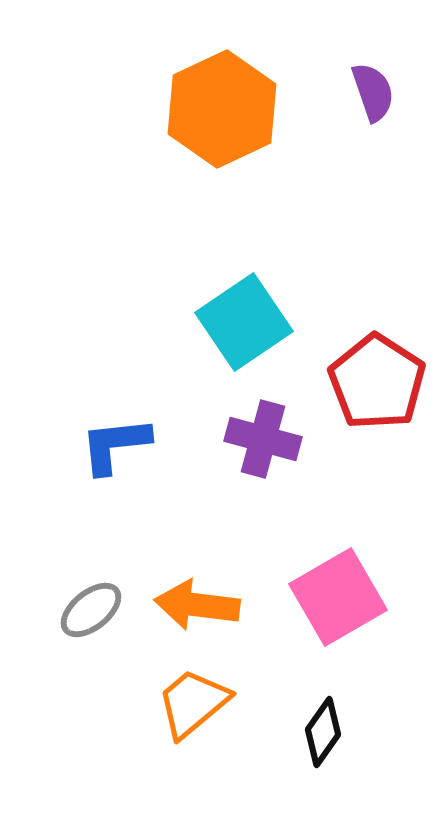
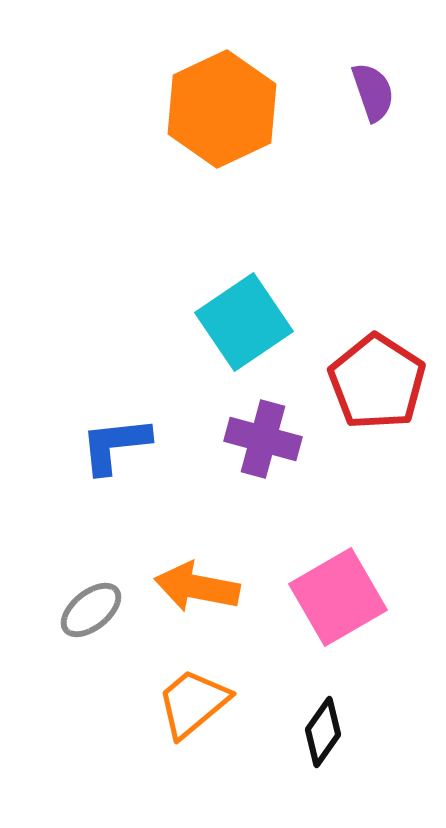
orange arrow: moved 18 px up; rotated 4 degrees clockwise
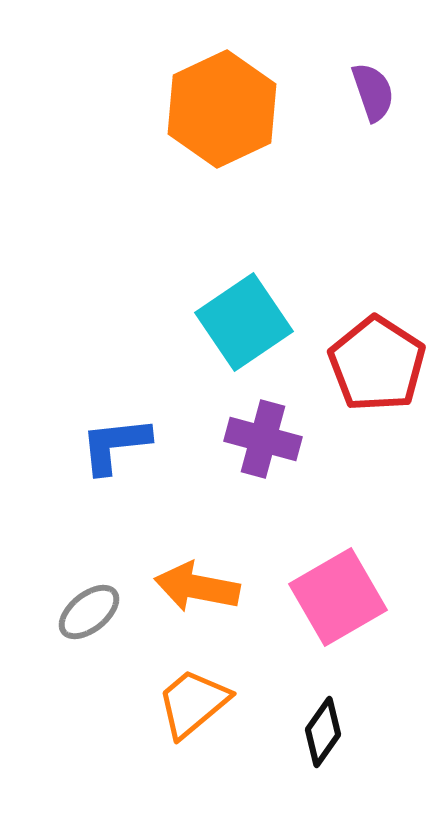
red pentagon: moved 18 px up
gray ellipse: moved 2 px left, 2 px down
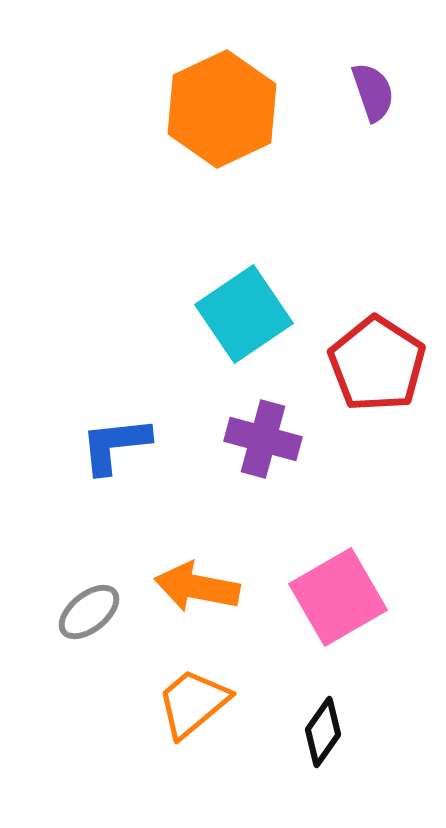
cyan square: moved 8 px up
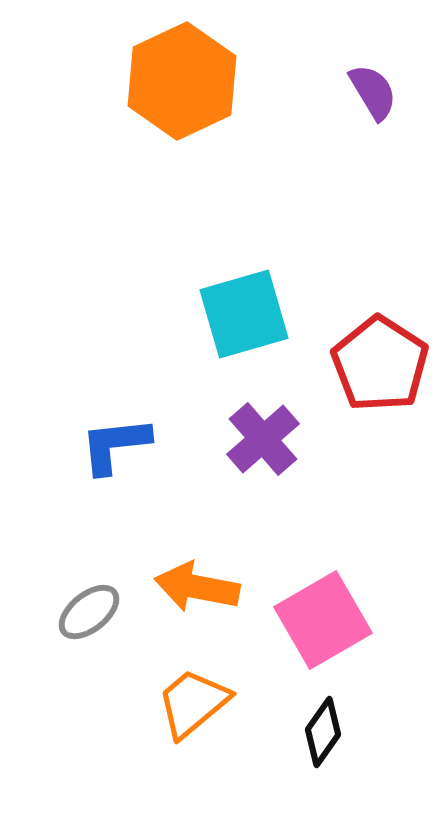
purple semicircle: rotated 12 degrees counterclockwise
orange hexagon: moved 40 px left, 28 px up
cyan square: rotated 18 degrees clockwise
red pentagon: moved 3 px right
purple cross: rotated 34 degrees clockwise
pink square: moved 15 px left, 23 px down
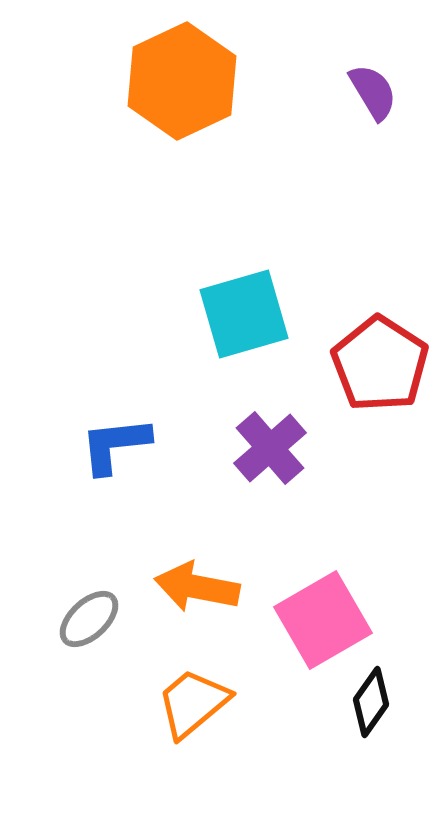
purple cross: moved 7 px right, 9 px down
gray ellipse: moved 7 px down; rotated 4 degrees counterclockwise
black diamond: moved 48 px right, 30 px up
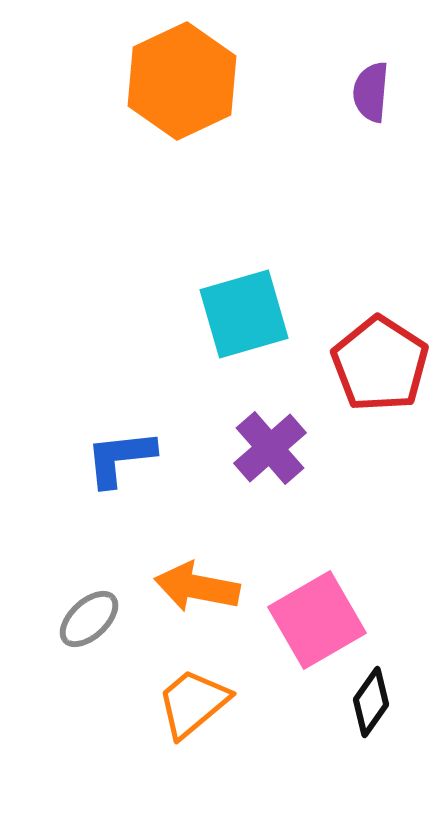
purple semicircle: moved 2 px left; rotated 144 degrees counterclockwise
blue L-shape: moved 5 px right, 13 px down
pink square: moved 6 px left
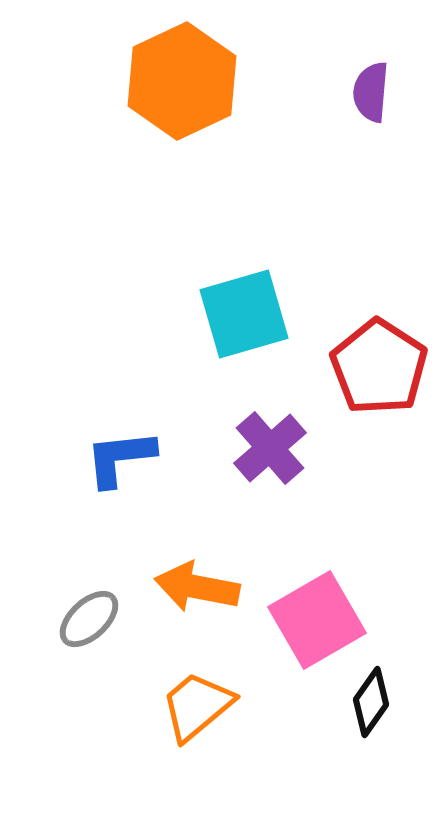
red pentagon: moved 1 px left, 3 px down
orange trapezoid: moved 4 px right, 3 px down
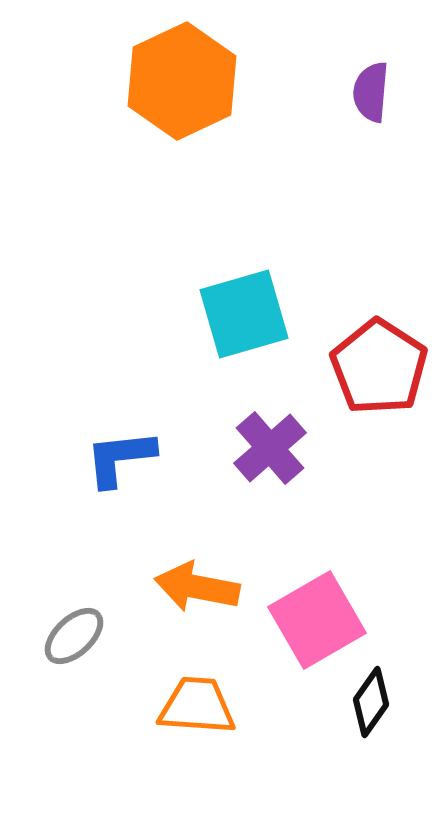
gray ellipse: moved 15 px left, 17 px down
orange trapezoid: rotated 44 degrees clockwise
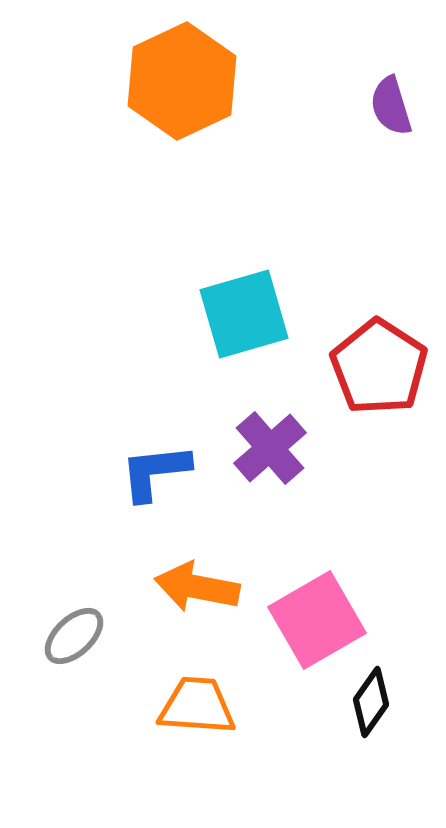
purple semicircle: moved 20 px right, 14 px down; rotated 22 degrees counterclockwise
blue L-shape: moved 35 px right, 14 px down
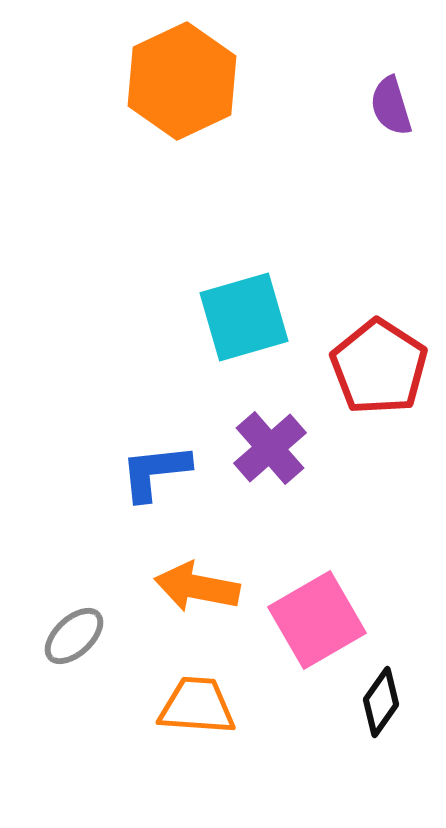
cyan square: moved 3 px down
black diamond: moved 10 px right
